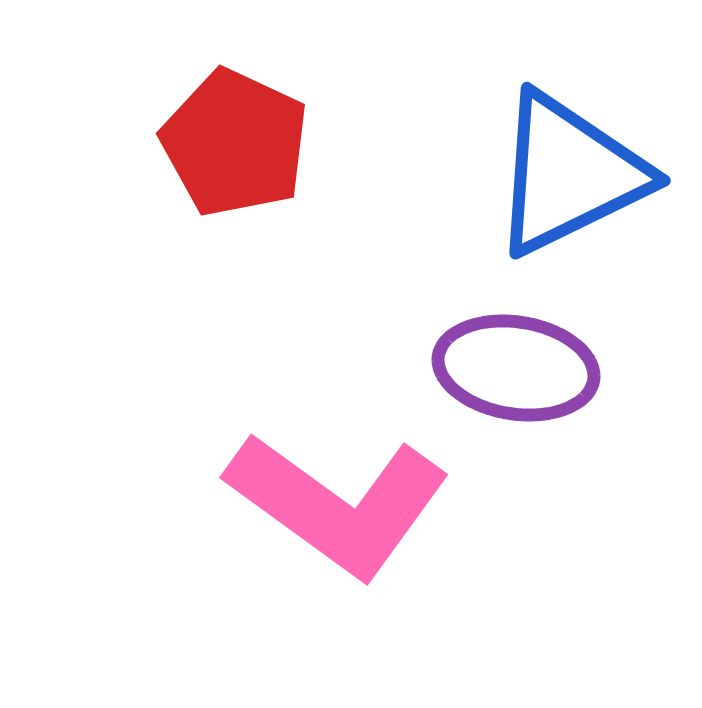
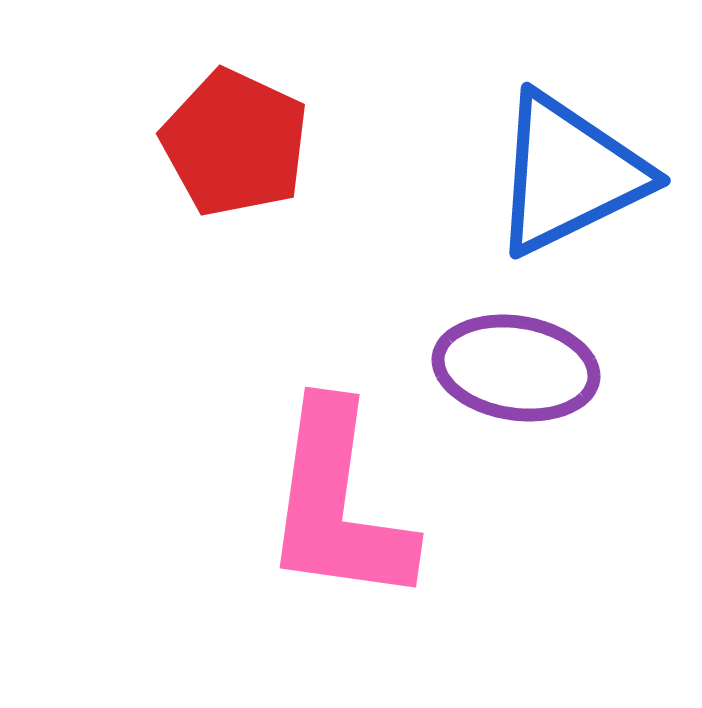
pink L-shape: rotated 62 degrees clockwise
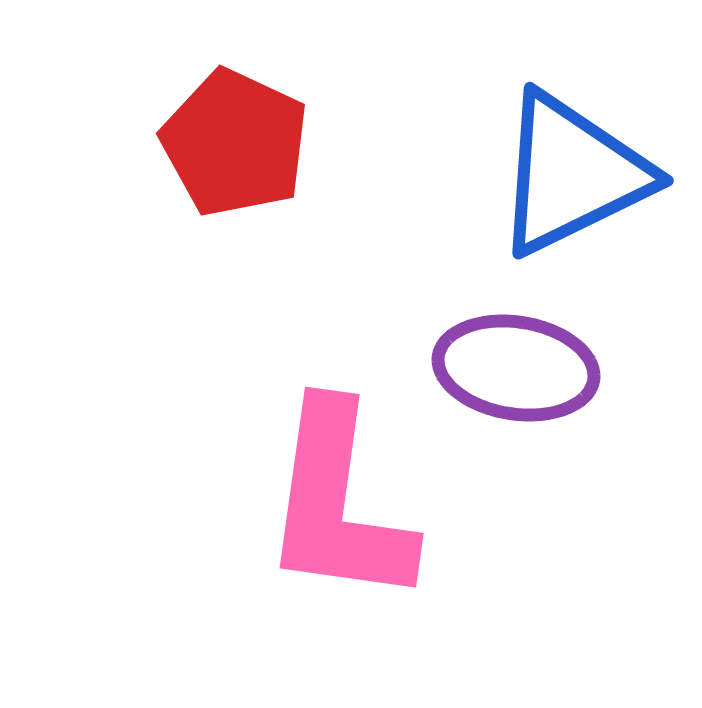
blue triangle: moved 3 px right
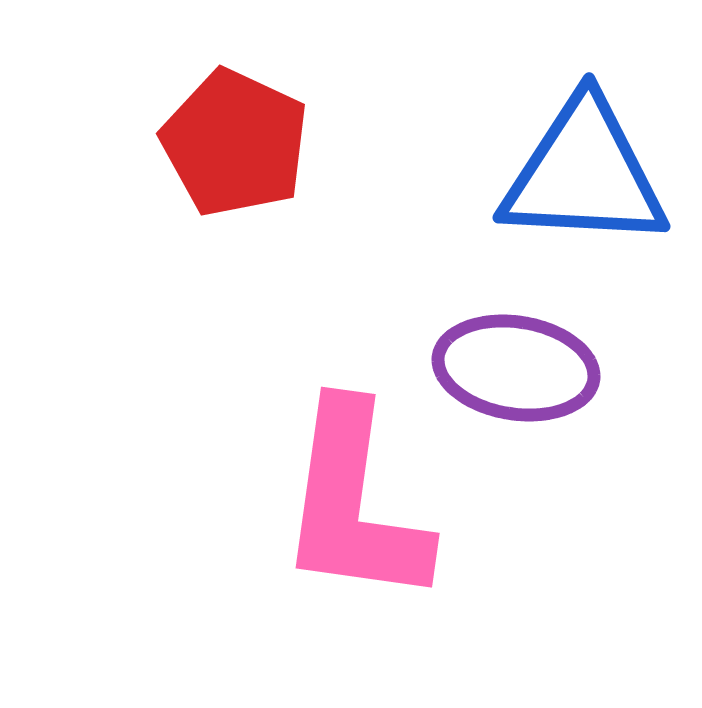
blue triangle: moved 12 px right; rotated 29 degrees clockwise
pink L-shape: moved 16 px right
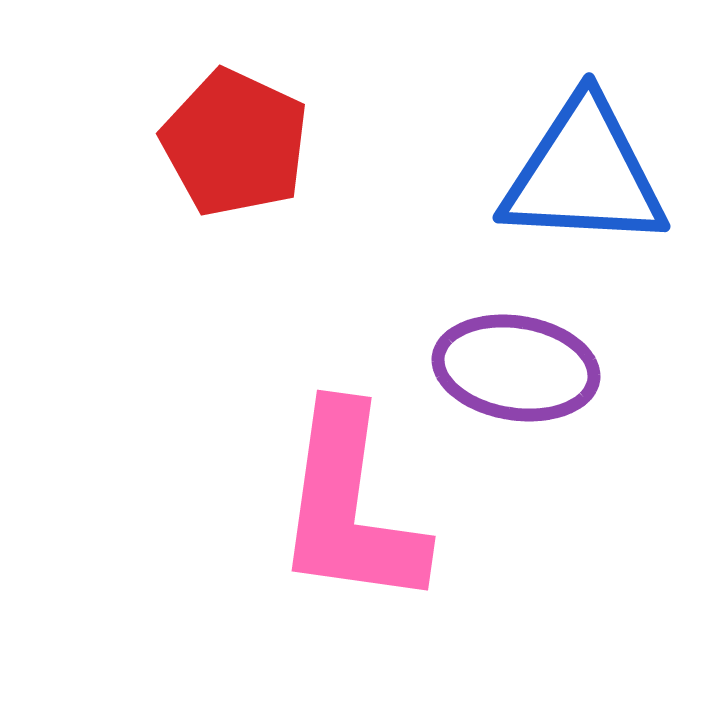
pink L-shape: moved 4 px left, 3 px down
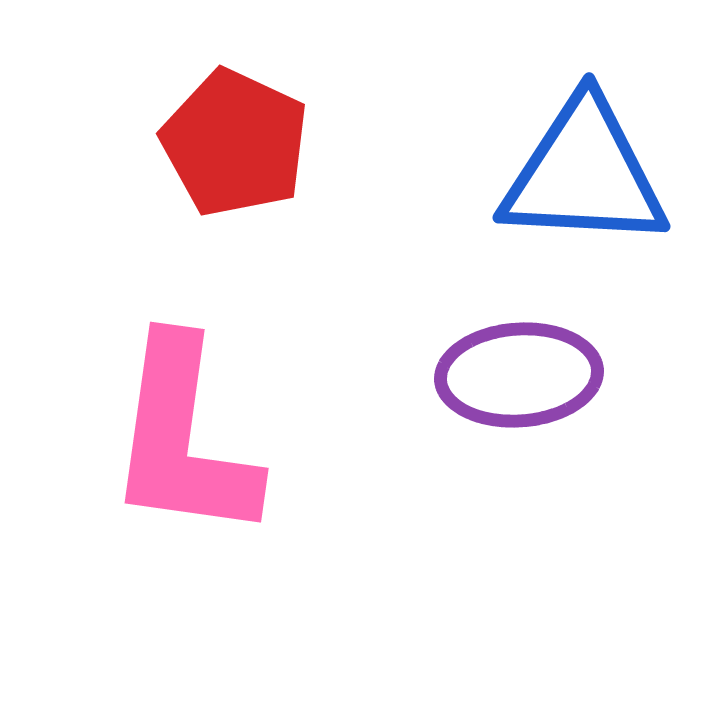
purple ellipse: moved 3 px right, 7 px down; rotated 13 degrees counterclockwise
pink L-shape: moved 167 px left, 68 px up
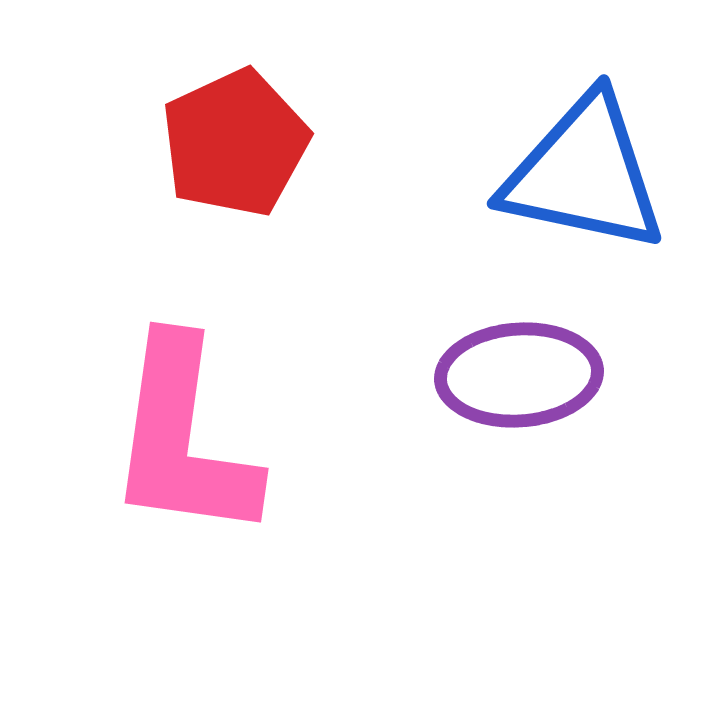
red pentagon: rotated 22 degrees clockwise
blue triangle: rotated 9 degrees clockwise
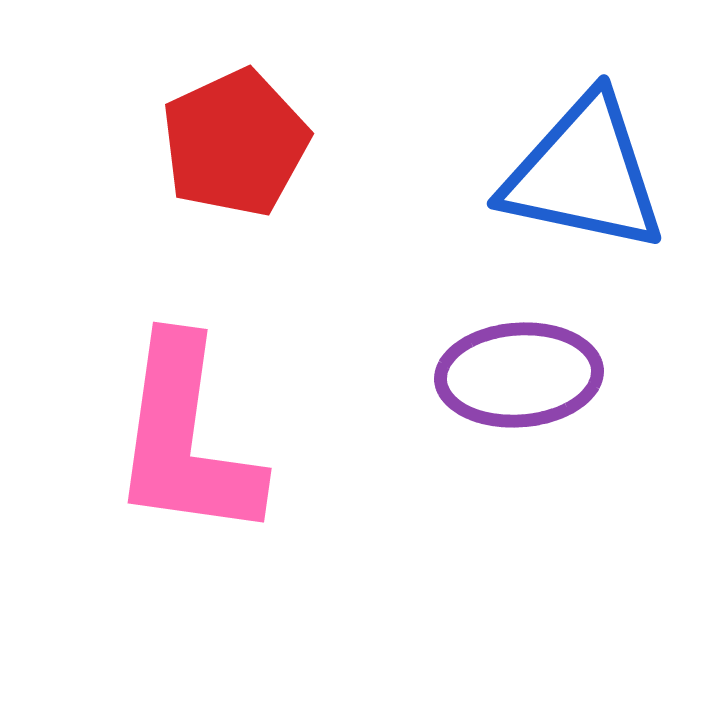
pink L-shape: moved 3 px right
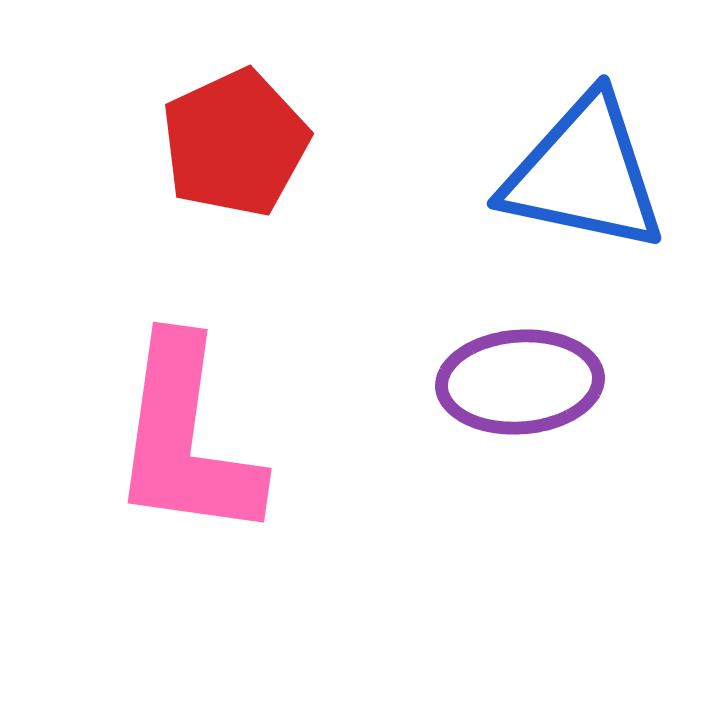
purple ellipse: moved 1 px right, 7 px down
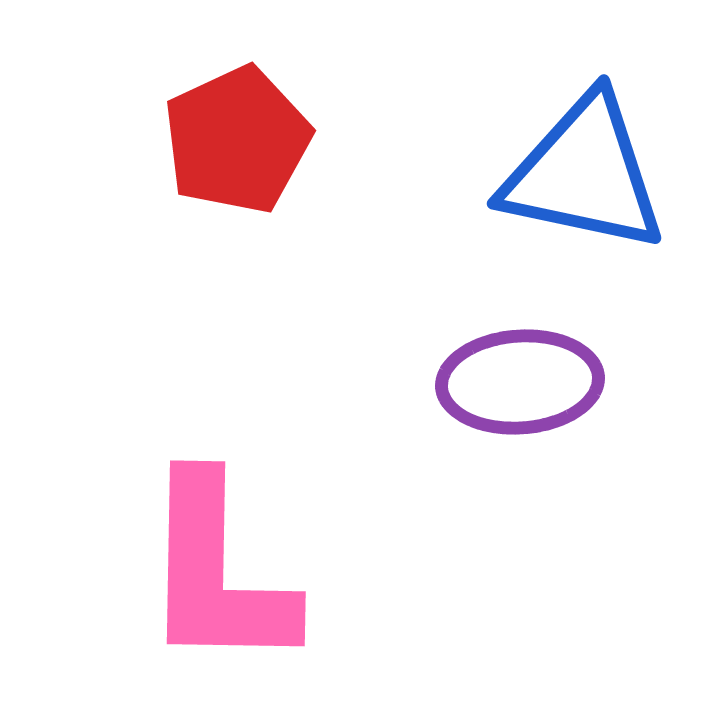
red pentagon: moved 2 px right, 3 px up
pink L-shape: moved 31 px right, 134 px down; rotated 7 degrees counterclockwise
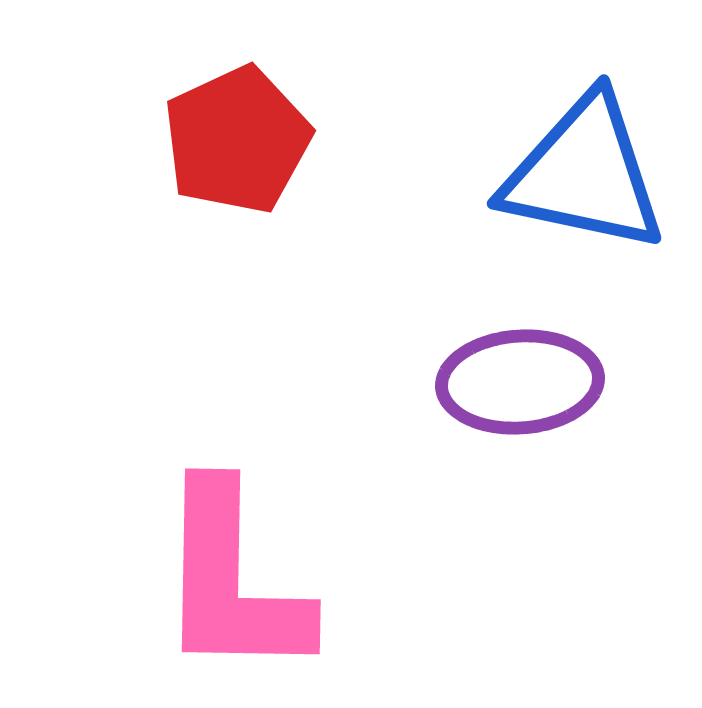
pink L-shape: moved 15 px right, 8 px down
